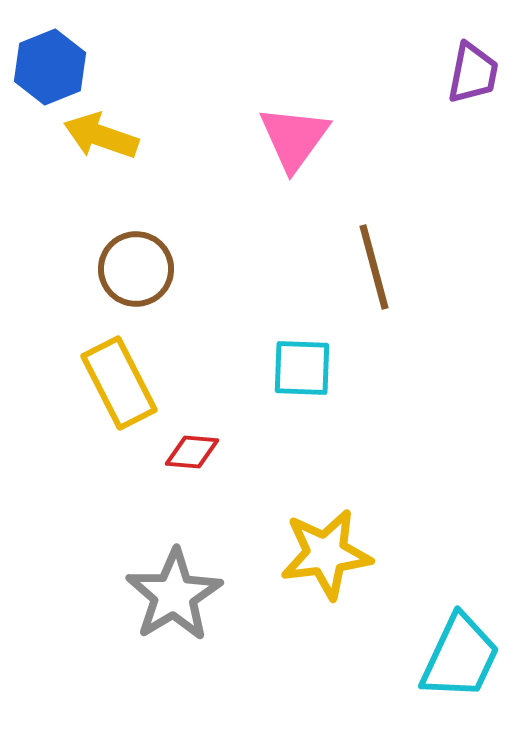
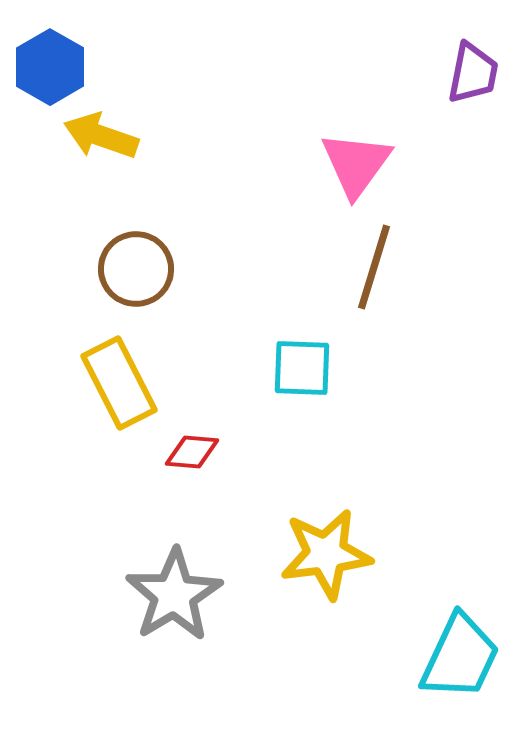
blue hexagon: rotated 8 degrees counterclockwise
pink triangle: moved 62 px right, 26 px down
brown line: rotated 32 degrees clockwise
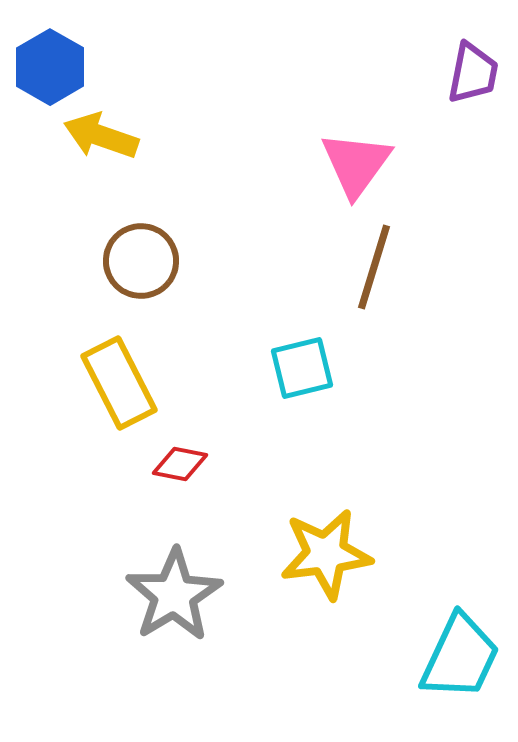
brown circle: moved 5 px right, 8 px up
cyan square: rotated 16 degrees counterclockwise
red diamond: moved 12 px left, 12 px down; rotated 6 degrees clockwise
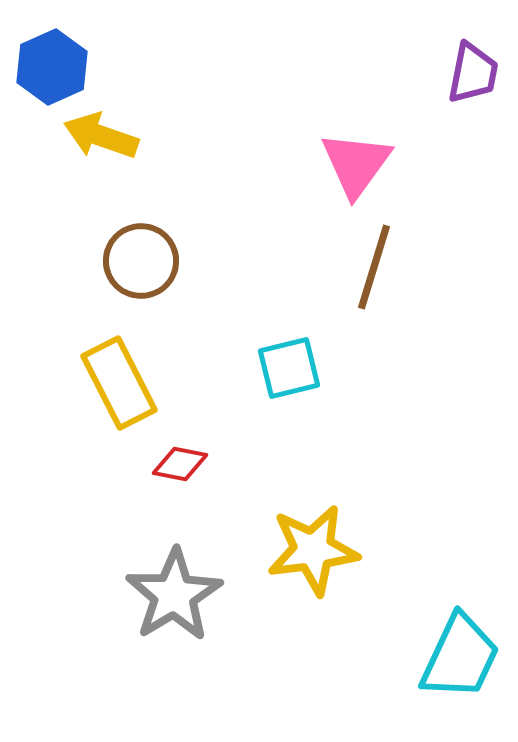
blue hexagon: moved 2 px right; rotated 6 degrees clockwise
cyan square: moved 13 px left
yellow star: moved 13 px left, 4 px up
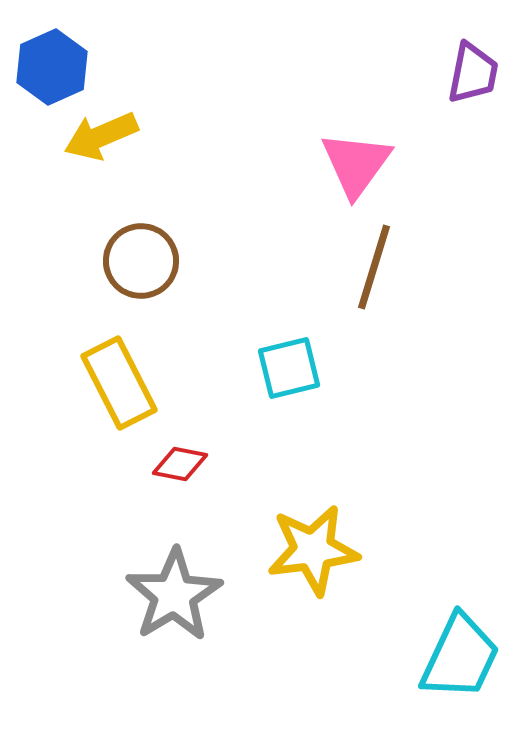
yellow arrow: rotated 42 degrees counterclockwise
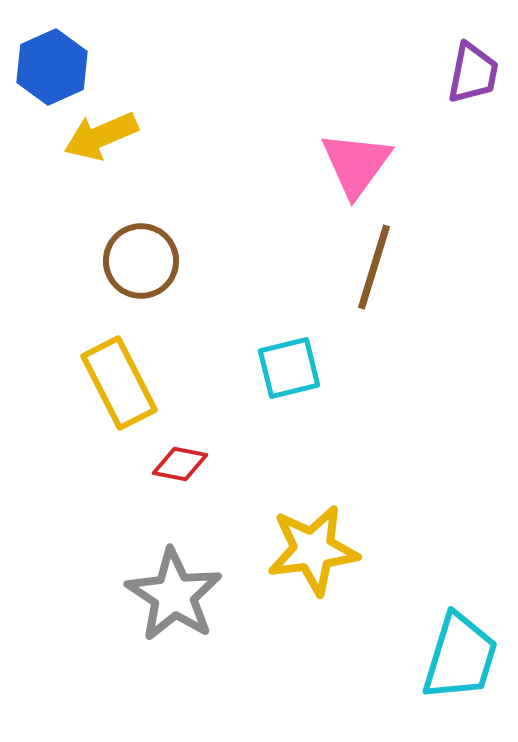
gray star: rotated 8 degrees counterclockwise
cyan trapezoid: rotated 8 degrees counterclockwise
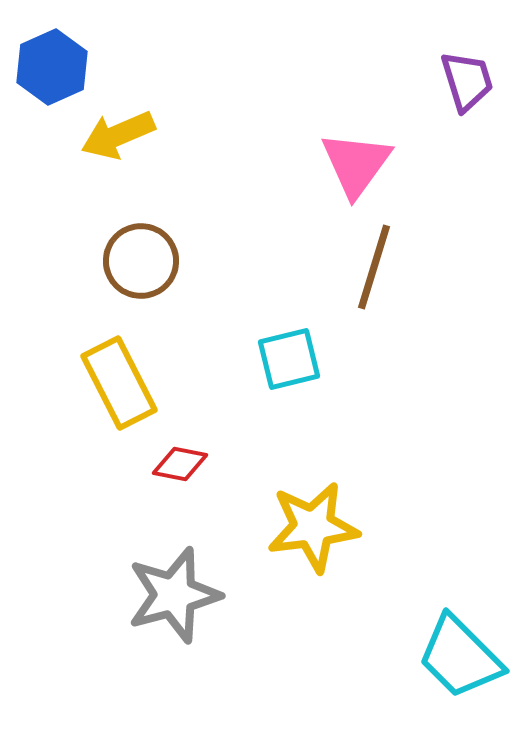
purple trapezoid: moved 6 px left, 8 px down; rotated 28 degrees counterclockwise
yellow arrow: moved 17 px right, 1 px up
cyan square: moved 9 px up
yellow star: moved 23 px up
gray star: rotated 24 degrees clockwise
cyan trapezoid: rotated 118 degrees clockwise
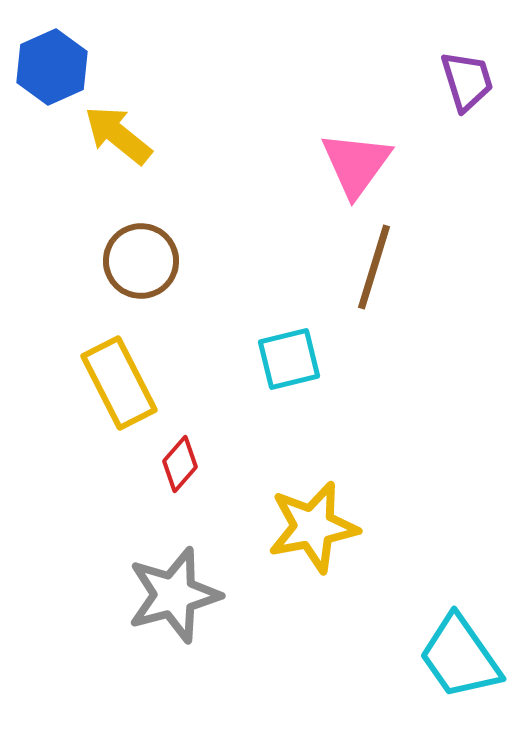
yellow arrow: rotated 62 degrees clockwise
red diamond: rotated 60 degrees counterclockwise
yellow star: rotated 4 degrees counterclockwise
cyan trapezoid: rotated 10 degrees clockwise
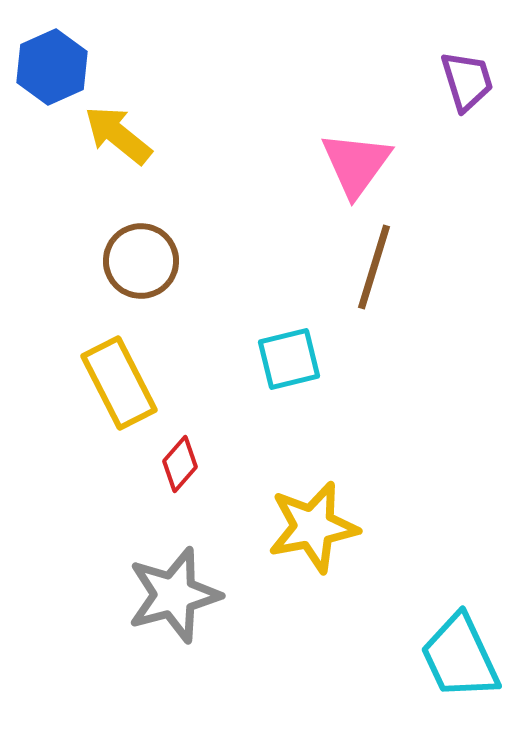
cyan trapezoid: rotated 10 degrees clockwise
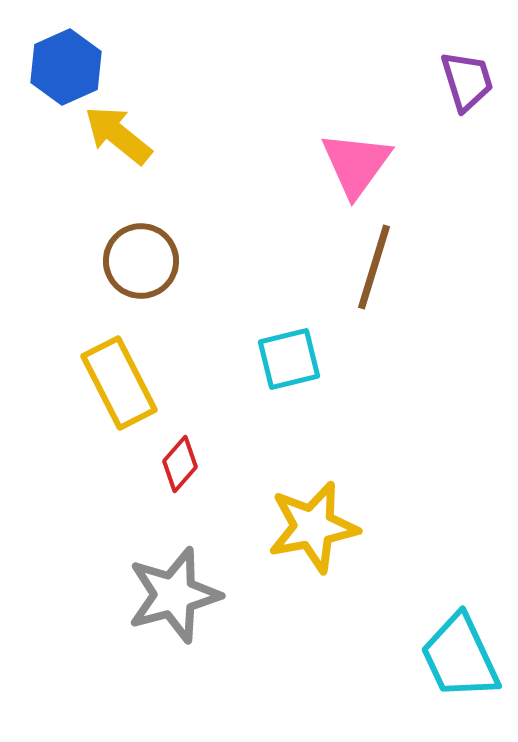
blue hexagon: moved 14 px right
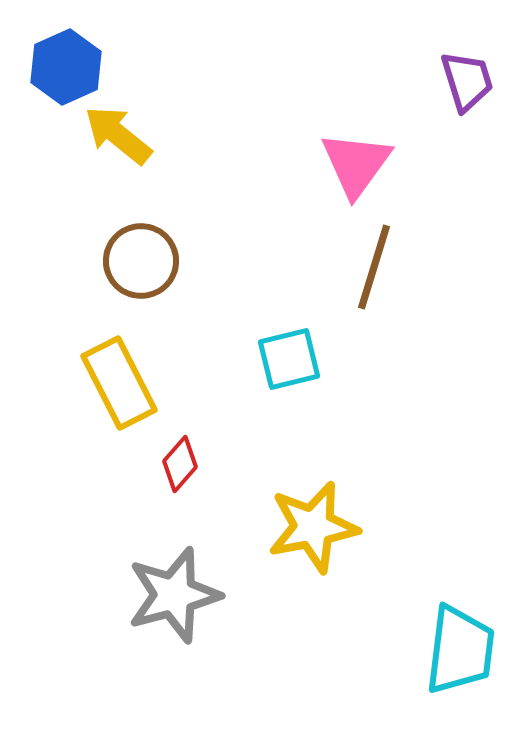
cyan trapezoid: moved 7 px up; rotated 148 degrees counterclockwise
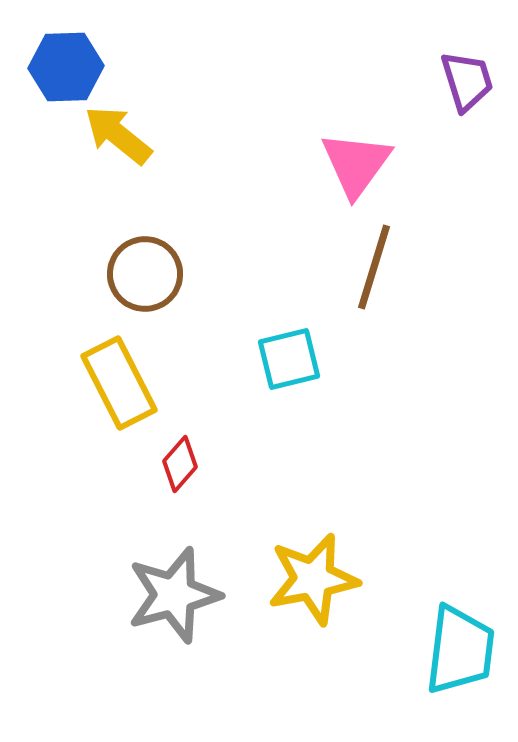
blue hexagon: rotated 22 degrees clockwise
brown circle: moved 4 px right, 13 px down
yellow star: moved 52 px down
